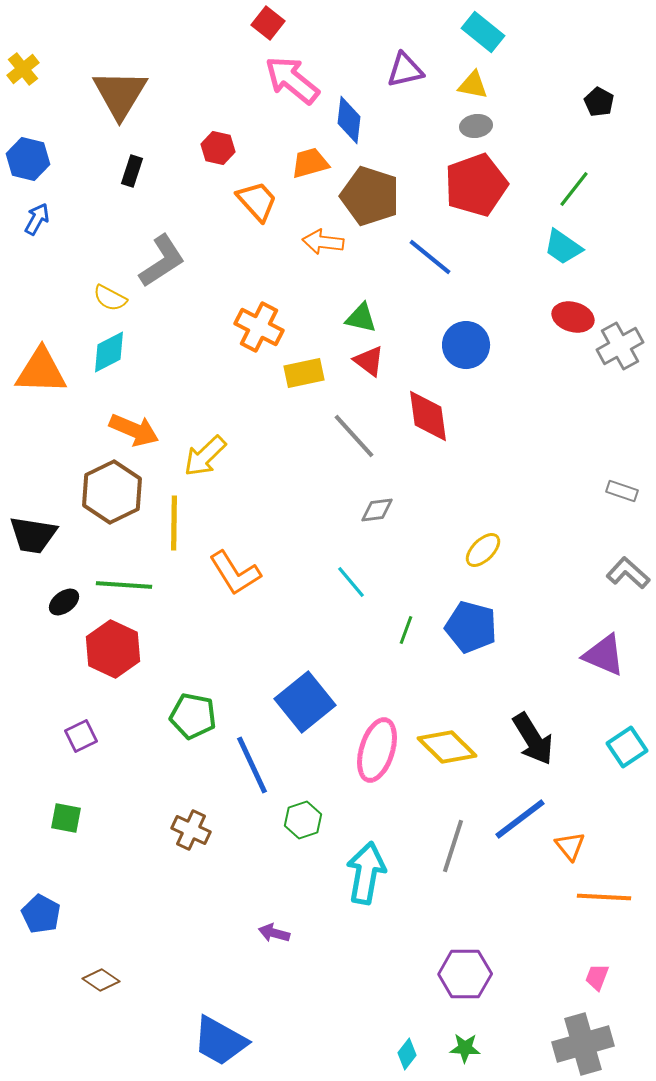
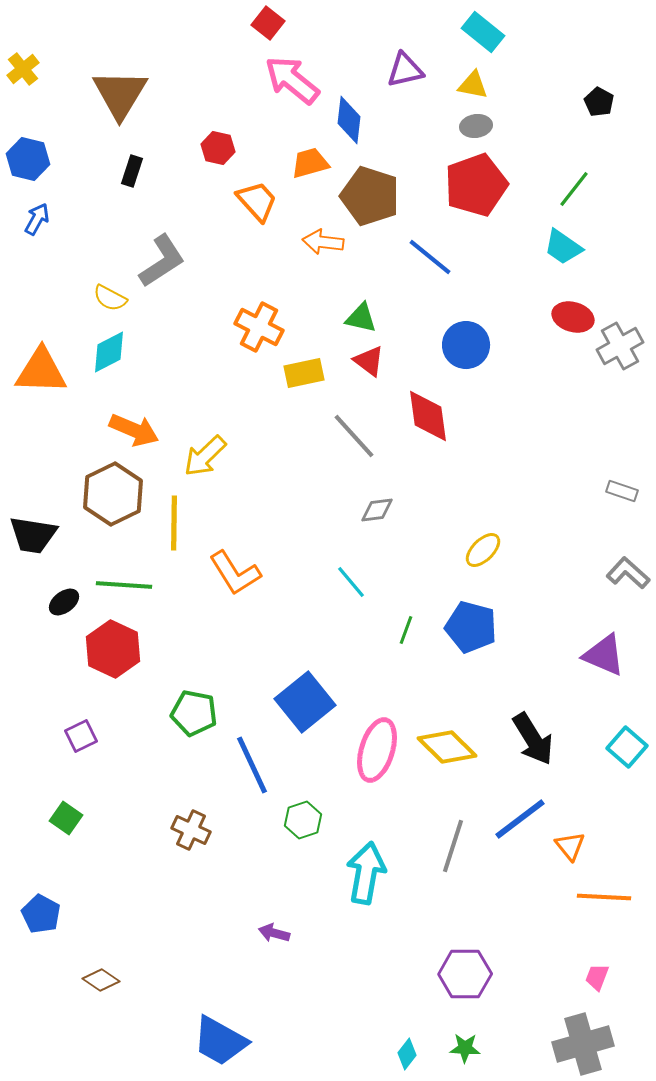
brown hexagon at (112, 492): moved 1 px right, 2 px down
green pentagon at (193, 716): moved 1 px right, 3 px up
cyan square at (627, 747): rotated 15 degrees counterclockwise
green square at (66, 818): rotated 24 degrees clockwise
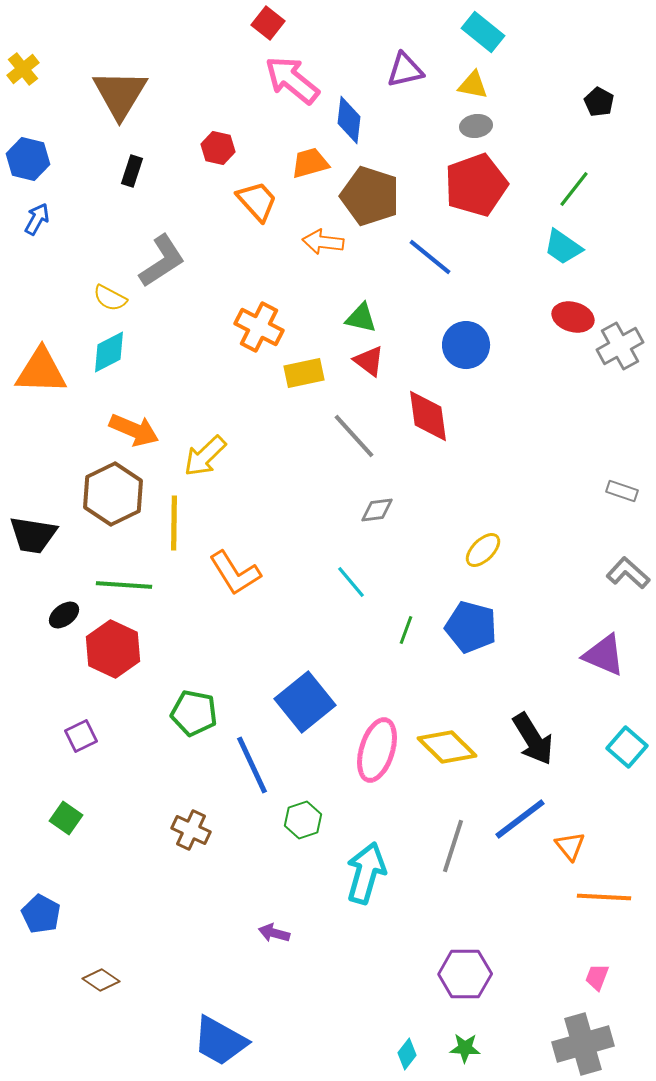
black ellipse at (64, 602): moved 13 px down
cyan arrow at (366, 873): rotated 6 degrees clockwise
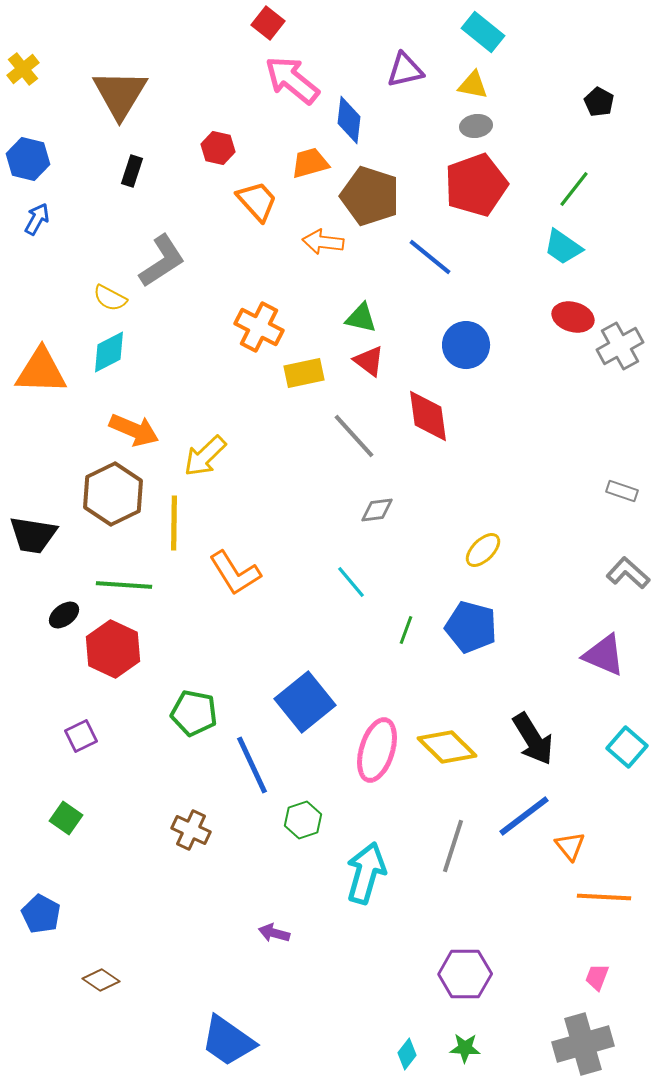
blue line at (520, 819): moved 4 px right, 3 px up
blue trapezoid at (220, 1041): moved 8 px right; rotated 6 degrees clockwise
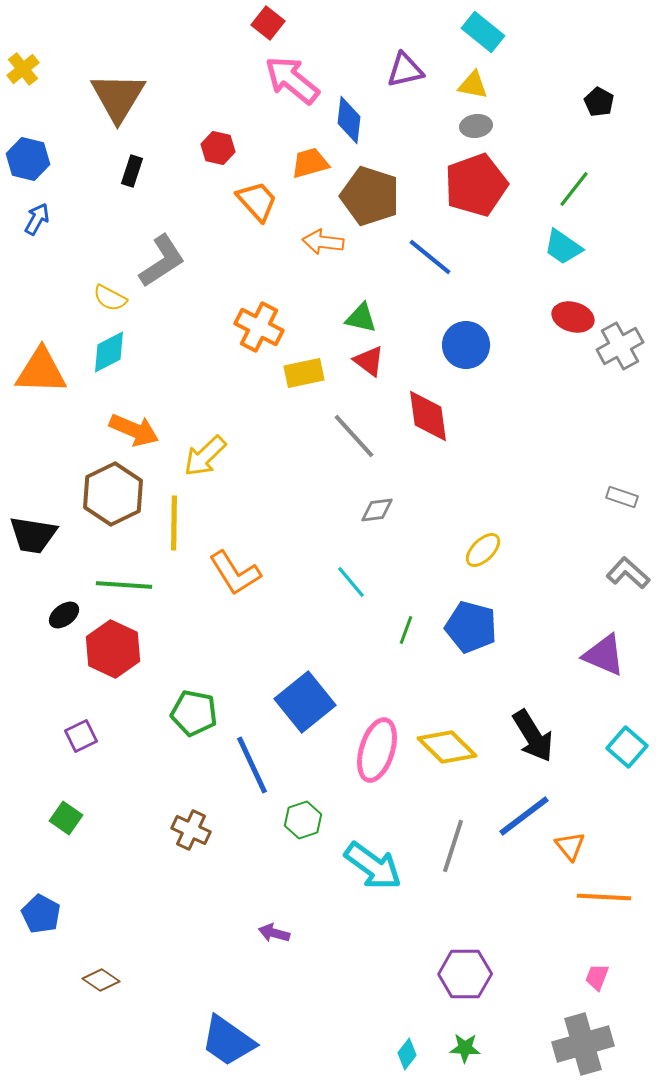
brown triangle at (120, 94): moved 2 px left, 3 px down
gray rectangle at (622, 491): moved 6 px down
black arrow at (533, 739): moved 3 px up
cyan arrow at (366, 873): moved 7 px right, 7 px up; rotated 110 degrees clockwise
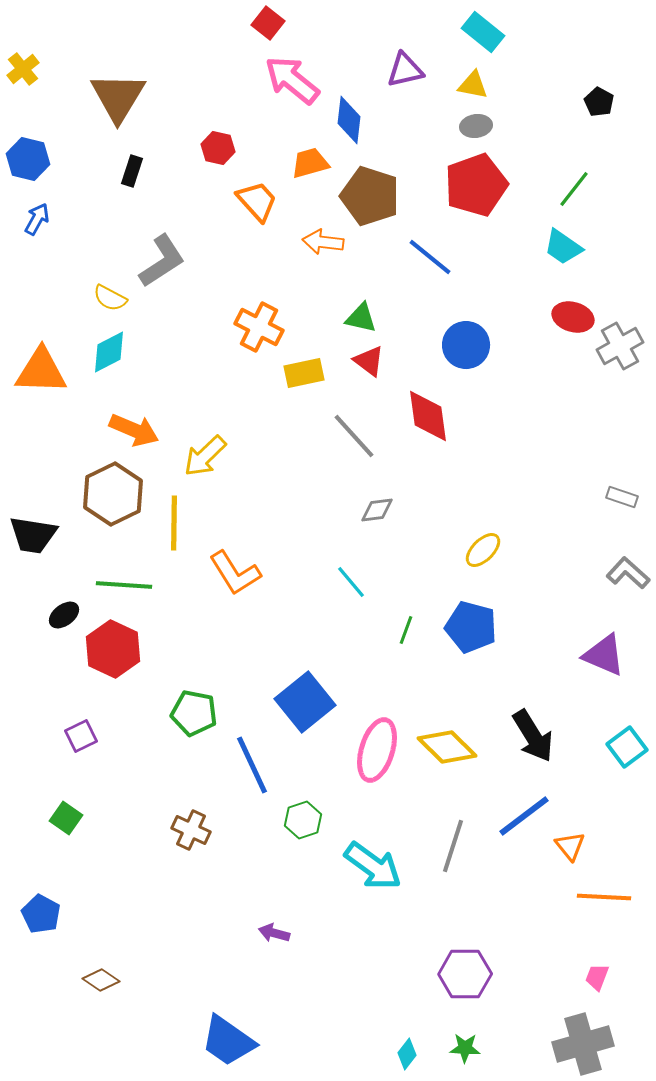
cyan square at (627, 747): rotated 12 degrees clockwise
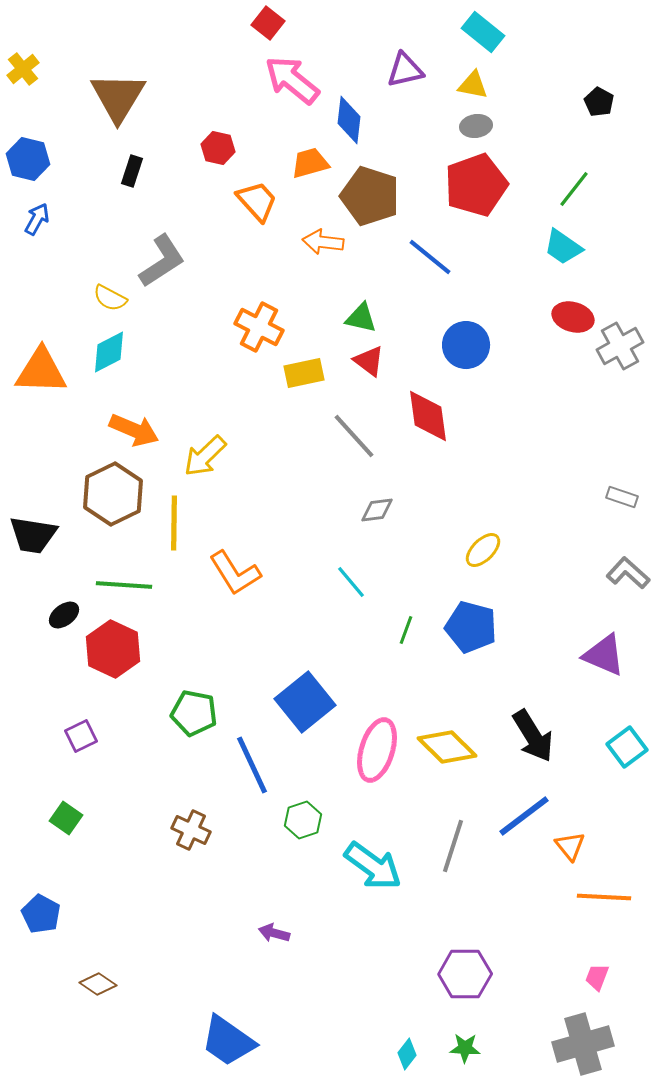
brown diamond at (101, 980): moved 3 px left, 4 px down
